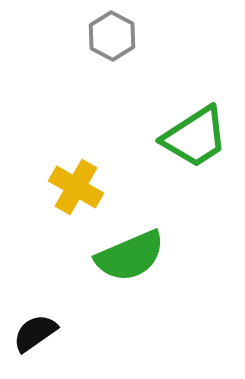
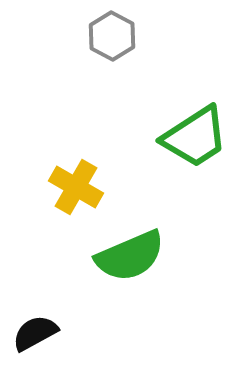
black semicircle: rotated 6 degrees clockwise
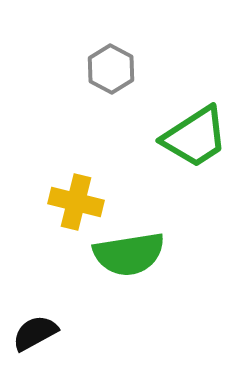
gray hexagon: moved 1 px left, 33 px down
yellow cross: moved 15 px down; rotated 16 degrees counterclockwise
green semicircle: moved 1 px left, 2 px up; rotated 14 degrees clockwise
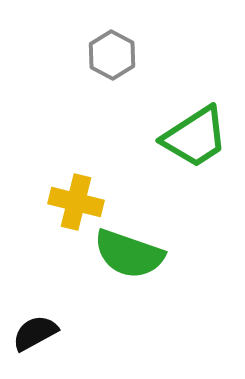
gray hexagon: moved 1 px right, 14 px up
green semicircle: rotated 28 degrees clockwise
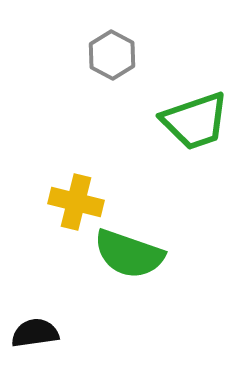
green trapezoid: moved 16 px up; rotated 14 degrees clockwise
black semicircle: rotated 21 degrees clockwise
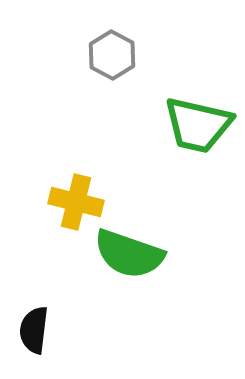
green trapezoid: moved 3 px right, 4 px down; rotated 32 degrees clockwise
black semicircle: moved 1 px left, 3 px up; rotated 75 degrees counterclockwise
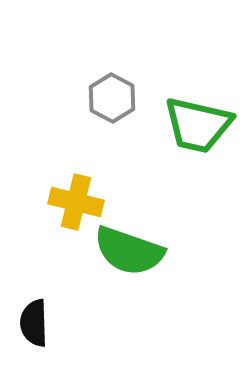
gray hexagon: moved 43 px down
green semicircle: moved 3 px up
black semicircle: moved 7 px up; rotated 9 degrees counterclockwise
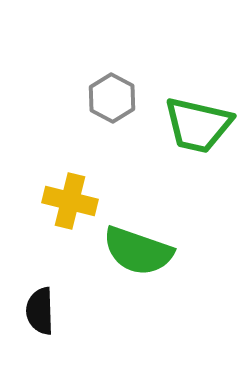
yellow cross: moved 6 px left, 1 px up
green semicircle: moved 9 px right
black semicircle: moved 6 px right, 12 px up
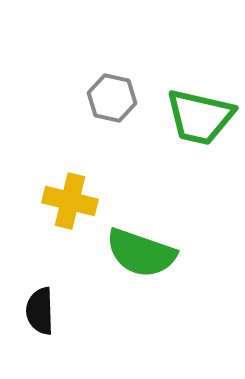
gray hexagon: rotated 15 degrees counterclockwise
green trapezoid: moved 2 px right, 8 px up
green semicircle: moved 3 px right, 2 px down
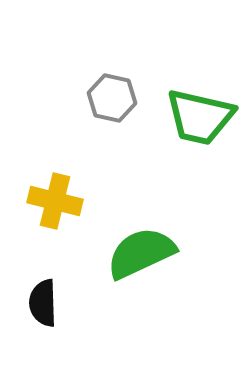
yellow cross: moved 15 px left
green semicircle: rotated 136 degrees clockwise
black semicircle: moved 3 px right, 8 px up
